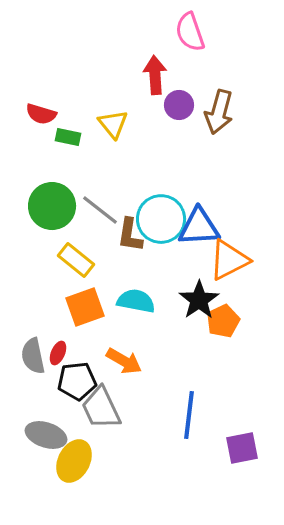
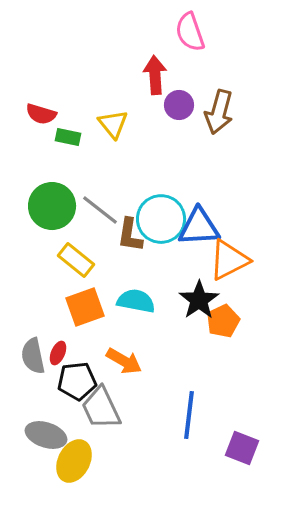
purple square: rotated 32 degrees clockwise
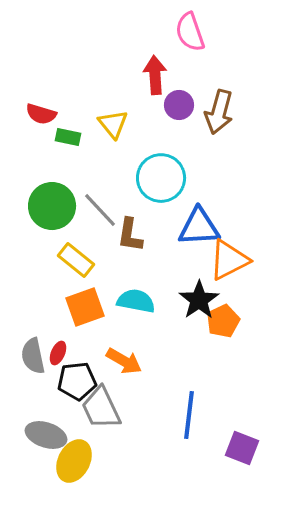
gray line: rotated 9 degrees clockwise
cyan circle: moved 41 px up
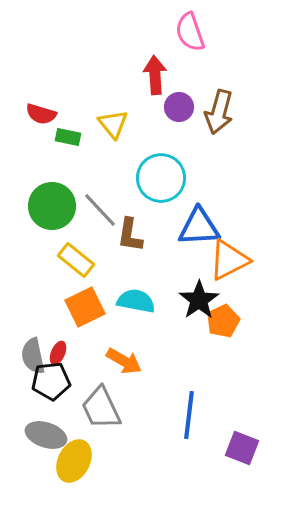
purple circle: moved 2 px down
orange square: rotated 6 degrees counterclockwise
black pentagon: moved 26 px left
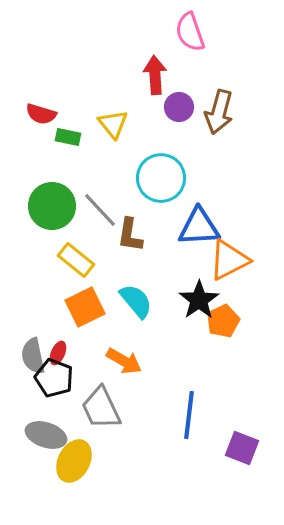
cyan semicircle: rotated 39 degrees clockwise
black pentagon: moved 3 px right, 3 px up; rotated 27 degrees clockwise
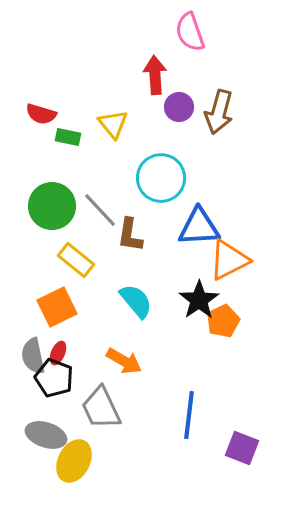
orange square: moved 28 px left
